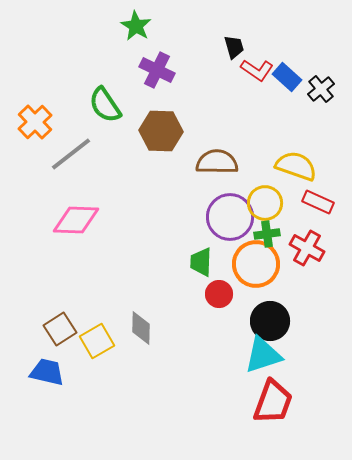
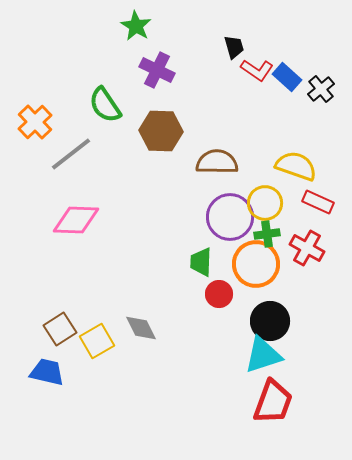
gray diamond: rotated 28 degrees counterclockwise
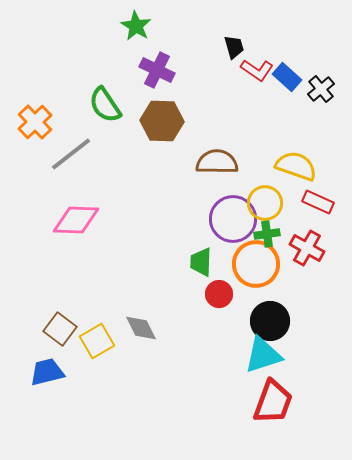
brown hexagon: moved 1 px right, 10 px up
purple circle: moved 3 px right, 2 px down
brown square: rotated 20 degrees counterclockwise
blue trapezoid: rotated 27 degrees counterclockwise
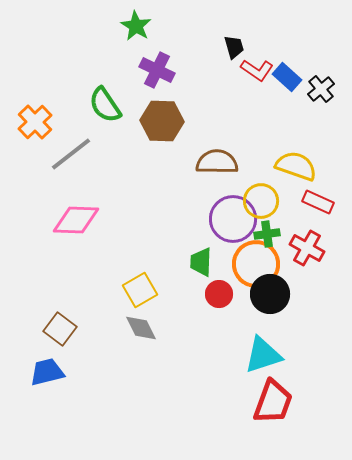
yellow circle: moved 4 px left, 2 px up
black circle: moved 27 px up
yellow square: moved 43 px right, 51 px up
